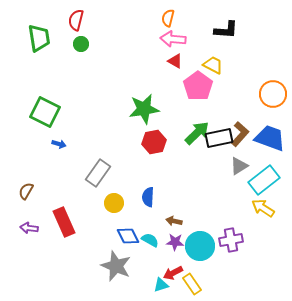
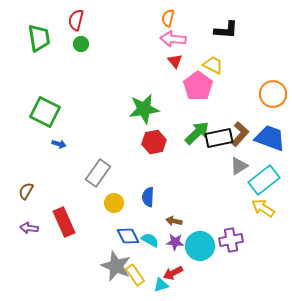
red triangle: rotated 21 degrees clockwise
yellow rectangle: moved 57 px left, 9 px up
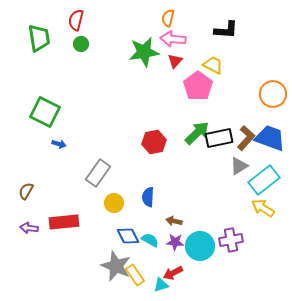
red triangle: rotated 21 degrees clockwise
green star: moved 57 px up
brown L-shape: moved 6 px right, 4 px down
red rectangle: rotated 72 degrees counterclockwise
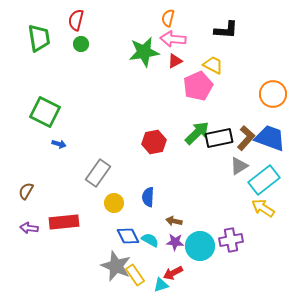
red triangle: rotated 21 degrees clockwise
pink pentagon: rotated 12 degrees clockwise
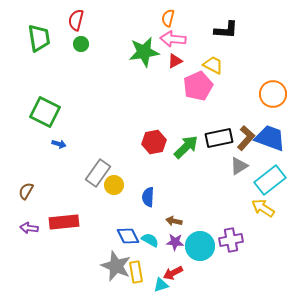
green arrow: moved 11 px left, 14 px down
cyan rectangle: moved 6 px right
yellow circle: moved 18 px up
yellow rectangle: moved 1 px right, 3 px up; rotated 25 degrees clockwise
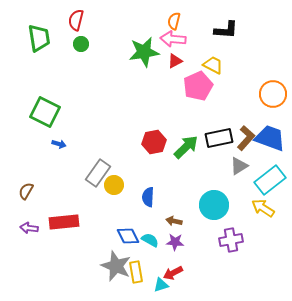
orange semicircle: moved 6 px right, 3 px down
cyan circle: moved 14 px right, 41 px up
